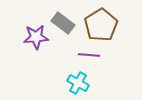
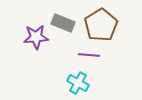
gray rectangle: rotated 15 degrees counterclockwise
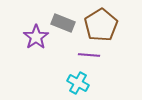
purple star: rotated 30 degrees counterclockwise
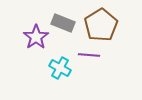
cyan cross: moved 18 px left, 15 px up
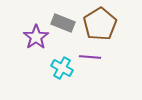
brown pentagon: moved 1 px left, 1 px up
purple line: moved 1 px right, 2 px down
cyan cross: moved 2 px right
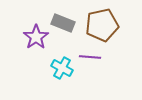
brown pentagon: moved 2 px right, 1 px down; rotated 20 degrees clockwise
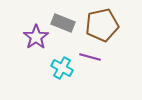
purple line: rotated 10 degrees clockwise
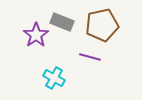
gray rectangle: moved 1 px left, 1 px up
purple star: moved 2 px up
cyan cross: moved 8 px left, 10 px down
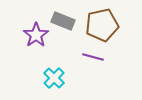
gray rectangle: moved 1 px right, 1 px up
purple line: moved 3 px right
cyan cross: rotated 15 degrees clockwise
